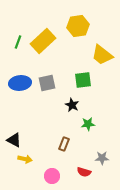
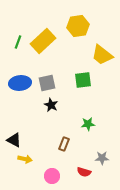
black star: moved 21 px left
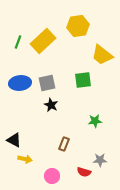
green star: moved 7 px right, 3 px up
gray star: moved 2 px left, 2 px down
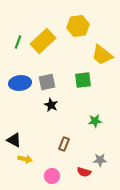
gray square: moved 1 px up
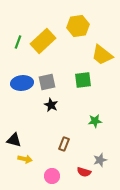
blue ellipse: moved 2 px right
black triangle: rotated 14 degrees counterclockwise
gray star: rotated 16 degrees counterclockwise
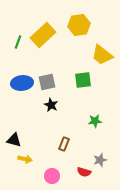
yellow hexagon: moved 1 px right, 1 px up
yellow rectangle: moved 6 px up
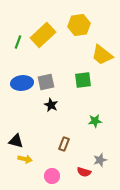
gray square: moved 1 px left
black triangle: moved 2 px right, 1 px down
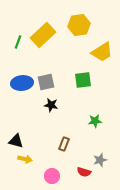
yellow trapezoid: moved 3 px up; rotated 70 degrees counterclockwise
black star: rotated 16 degrees counterclockwise
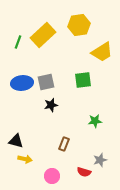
black star: rotated 24 degrees counterclockwise
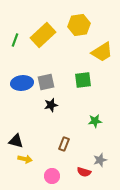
green line: moved 3 px left, 2 px up
